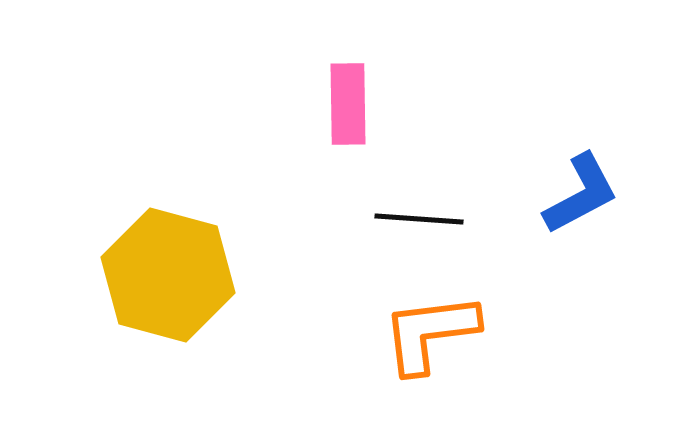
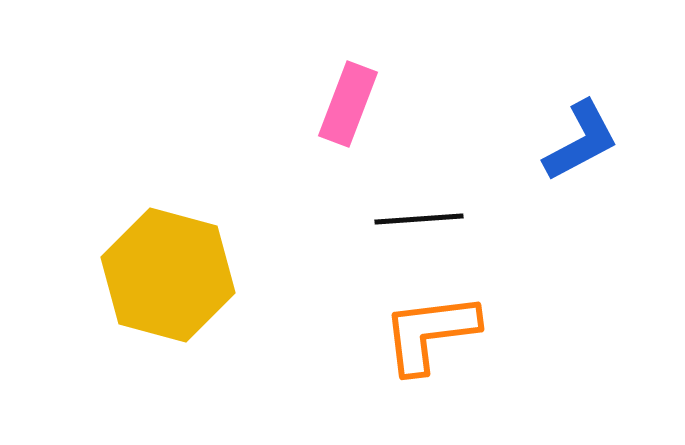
pink rectangle: rotated 22 degrees clockwise
blue L-shape: moved 53 px up
black line: rotated 8 degrees counterclockwise
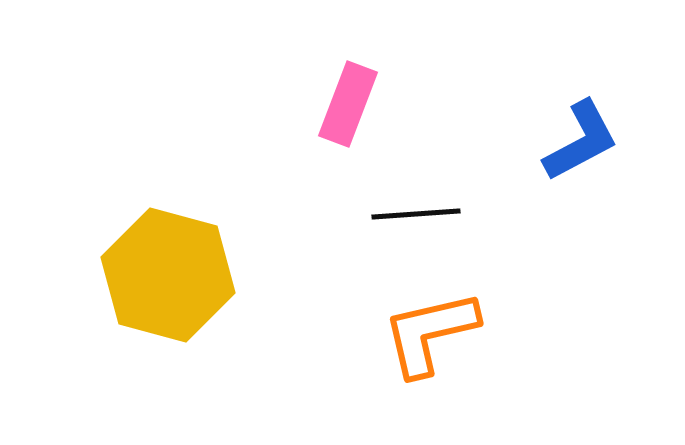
black line: moved 3 px left, 5 px up
orange L-shape: rotated 6 degrees counterclockwise
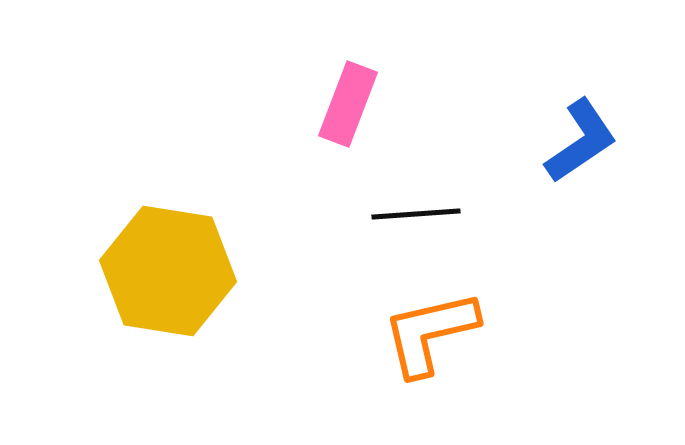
blue L-shape: rotated 6 degrees counterclockwise
yellow hexagon: moved 4 px up; rotated 6 degrees counterclockwise
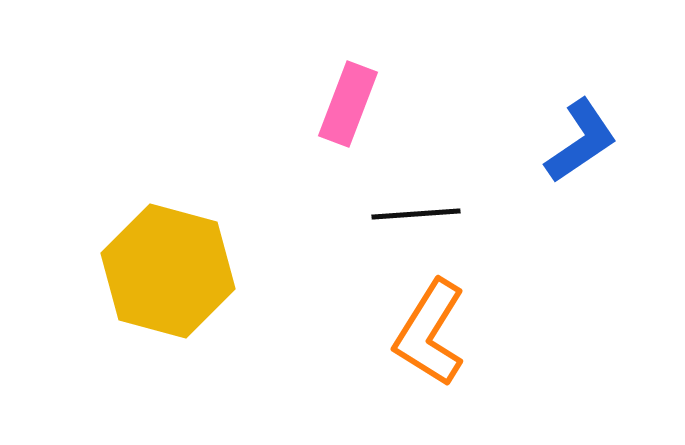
yellow hexagon: rotated 6 degrees clockwise
orange L-shape: rotated 45 degrees counterclockwise
